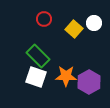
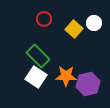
white square: rotated 15 degrees clockwise
purple hexagon: moved 1 px left, 2 px down; rotated 15 degrees clockwise
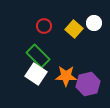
red circle: moved 7 px down
white square: moved 3 px up
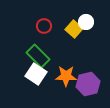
white circle: moved 8 px left, 1 px up
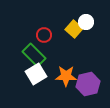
red circle: moved 9 px down
green rectangle: moved 4 px left, 1 px up
white square: rotated 25 degrees clockwise
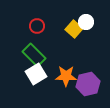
red circle: moved 7 px left, 9 px up
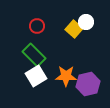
white square: moved 2 px down
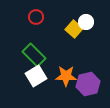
red circle: moved 1 px left, 9 px up
